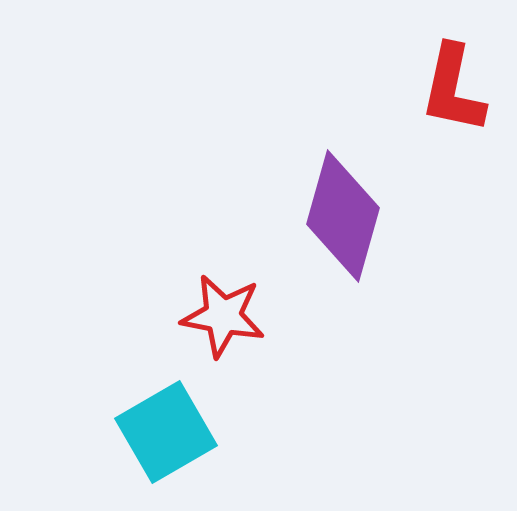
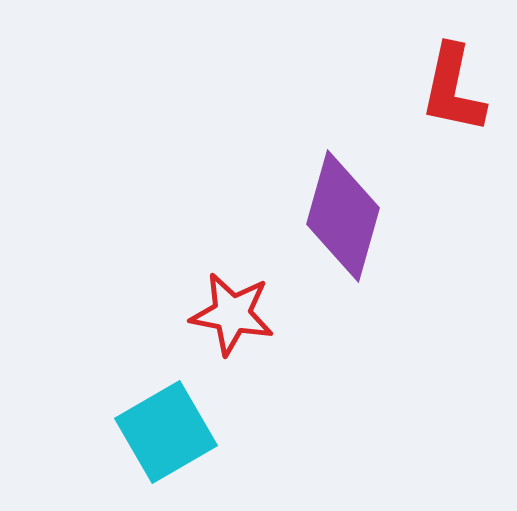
red star: moved 9 px right, 2 px up
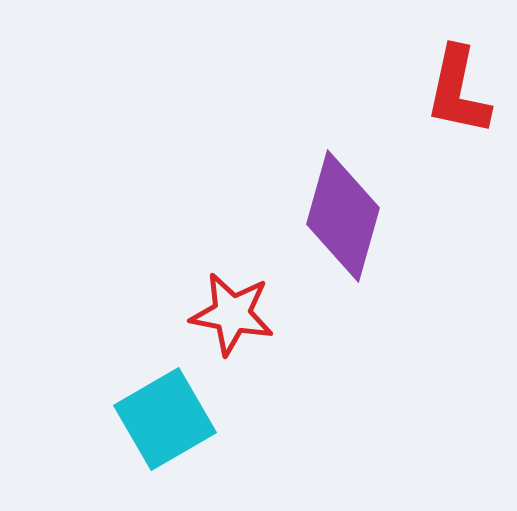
red L-shape: moved 5 px right, 2 px down
cyan square: moved 1 px left, 13 px up
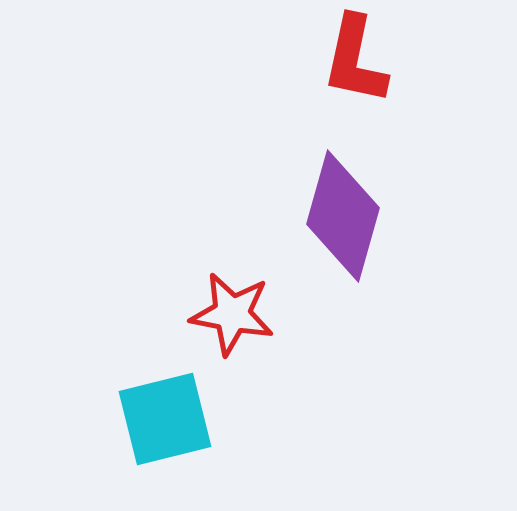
red L-shape: moved 103 px left, 31 px up
cyan square: rotated 16 degrees clockwise
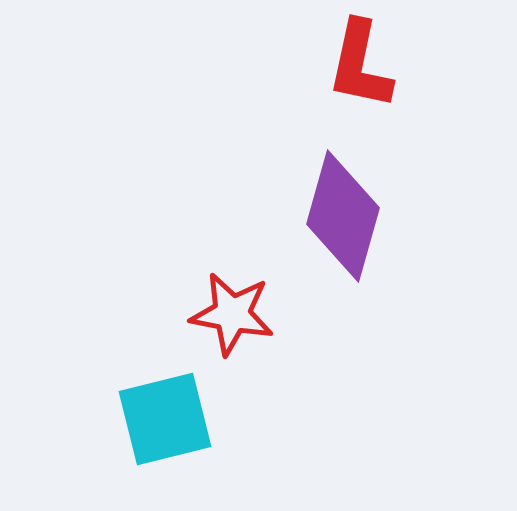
red L-shape: moved 5 px right, 5 px down
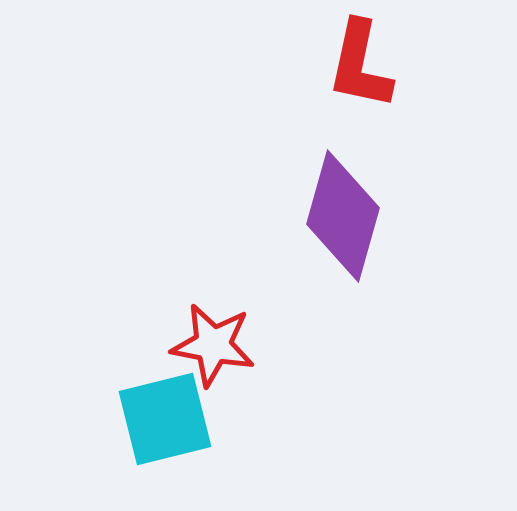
red star: moved 19 px left, 31 px down
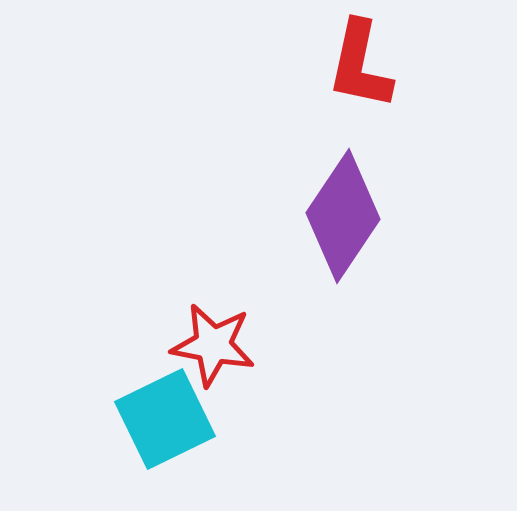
purple diamond: rotated 18 degrees clockwise
cyan square: rotated 12 degrees counterclockwise
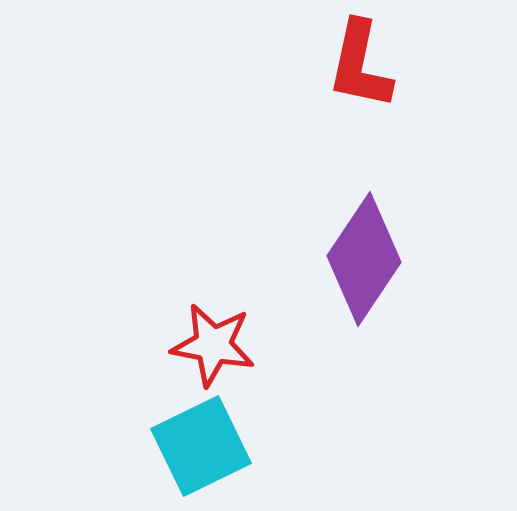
purple diamond: moved 21 px right, 43 px down
cyan square: moved 36 px right, 27 px down
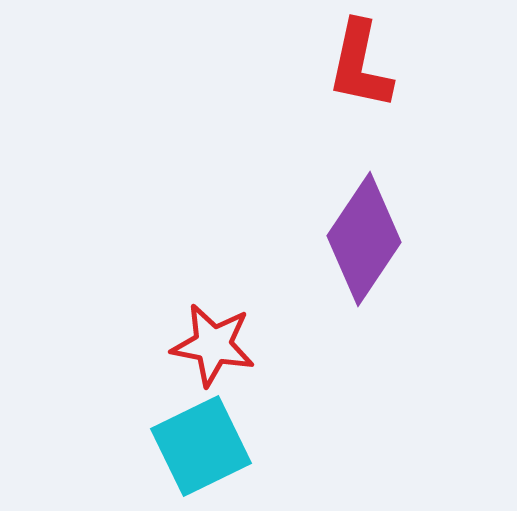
purple diamond: moved 20 px up
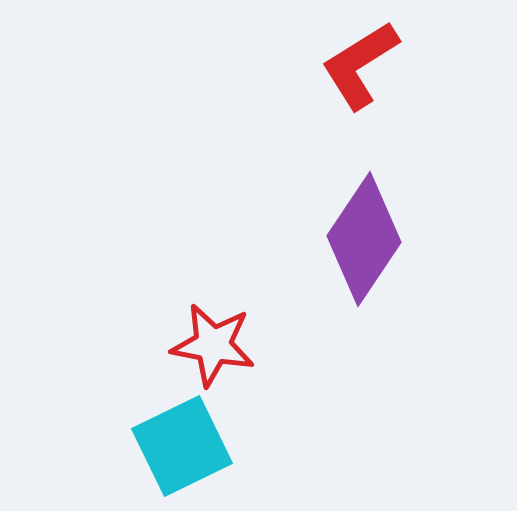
red L-shape: rotated 46 degrees clockwise
cyan square: moved 19 px left
